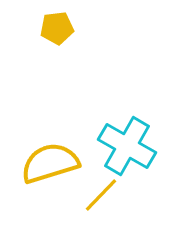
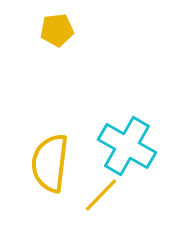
yellow pentagon: moved 2 px down
yellow semicircle: rotated 66 degrees counterclockwise
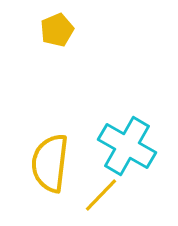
yellow pentagon: rotated 16 degrees counterclockwise
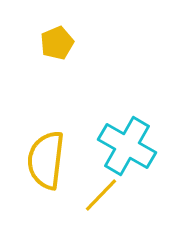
yellow pentagon: moved 13 px down
yellow semicircle: moved 4 px left, 3 px up
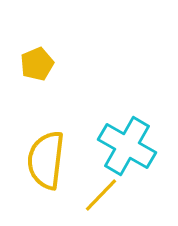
yellow pentagon: moved 20 px left, 21 px down
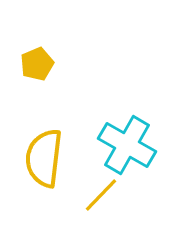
cyan cross: moved 1 px up
yellow semicircle: moved 2 px left, 2 px up
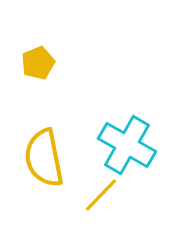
yellow pentagon: moved 1 px right, 1 px up
yellow semicircle: rotated 18 degrees counterclockwise
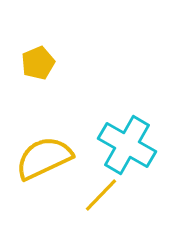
yellow semicircle: rotated 76 degrees clockwise
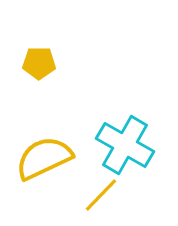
yellow pentagon: moved 1 px right; rotated 24 degrees clockwise
cyan cross: moved 2 px left
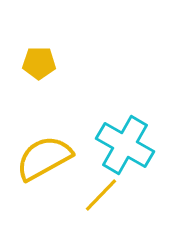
yellow semicircle: rotated 4 degrees counterclockwise
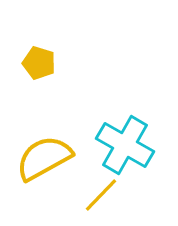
yellow pentagon: rotated 16 degrees clockwise
